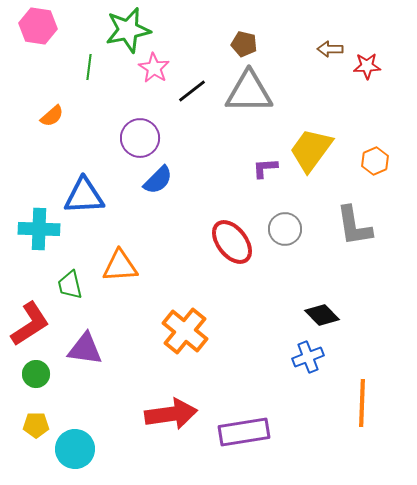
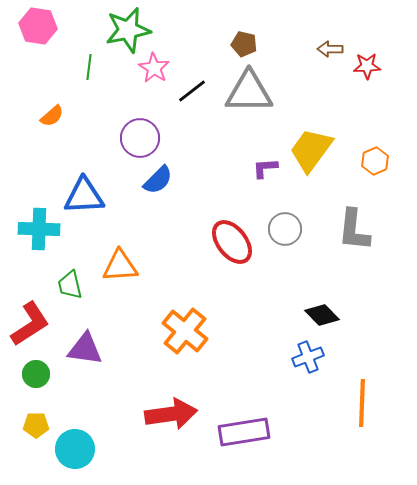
gray L-shape: moved 4 px down; rotated 15 degrees clockwise
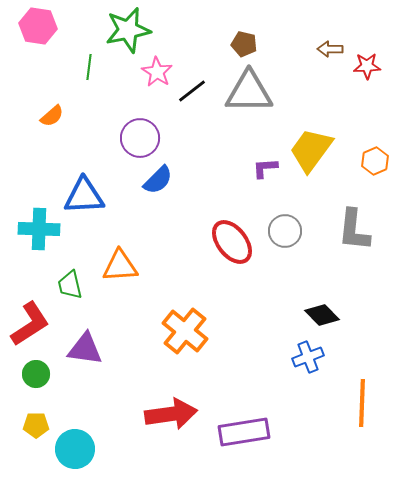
pink star: moved 3 px right, 4 px down
gray circle: moved 2 px down
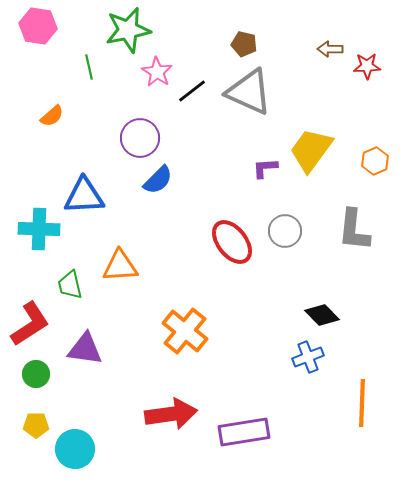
green line: rotated 20 degrees counterclockwise
gray triangle: rotated 24 degrees clockwise
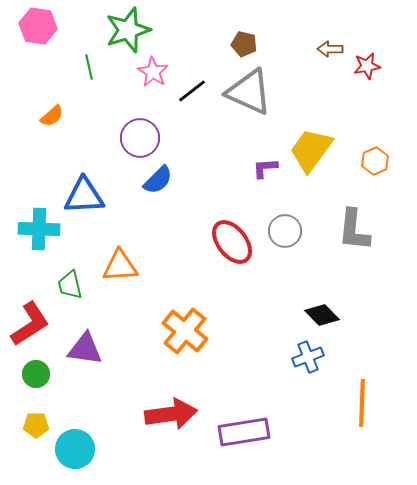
green star: rotated 6 degrees counterclockwise
red star: rotated 8 degrees counterclockwise
pink star: moved 4 px left
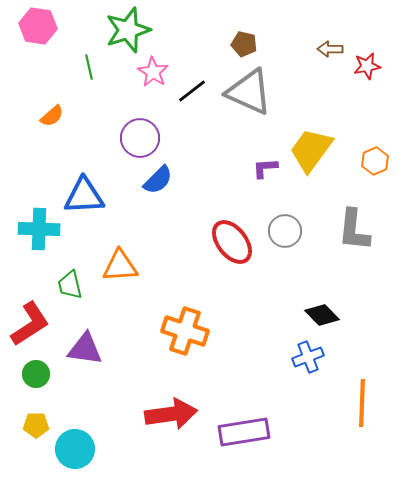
orange cross: rotated 21 degrees counterclockwise
